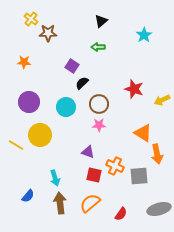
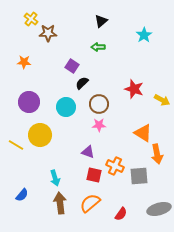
yellow arrow: rotated 126 degrees counterclockwise
blue semicircle: moved 6 px left, 1 px up
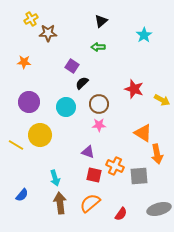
yellow cross: rotated 24 degrees clockwise
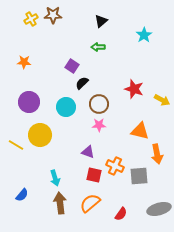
brown star: moved 5 px right, 18 px up
orange triangle: moved 3 px left, 2 px up; rotated 18 degrees counterclockwise
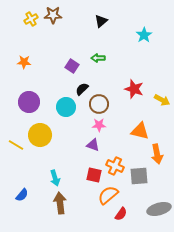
green arrow: moved 11 px down
black semicircle: moved 6 px down
purple triangle: moved 5 px right, 7 px up
orange semicircle: moved 18 px right, 8 px up
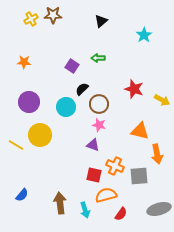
pink star: rotated 16 degrees clockwise
cyan arrow: moved 30 px right, 32 px down
orange semicircle: moved 2 px left; rotated 25 degrees clockwise
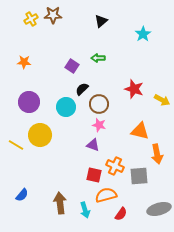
cyan star: moved 1 px left, 1 px up
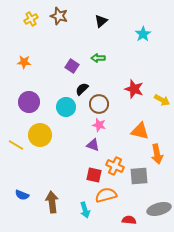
brown star: moved 6 px right, 1 px down; rotated 18 degrees clockwise
blue semicircle: rotated 72 degrees clockwise
brown arrow: moved 8 px left, 1 px up
red semicircle: moved 8 px right, 6 px down; rotated 120 degrees counterclockwise
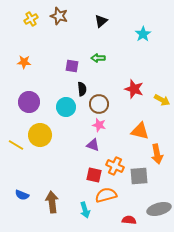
purple square: rotated 24 degrees counterclockwise
black semicircle: rotated 128 degrees clockwise
